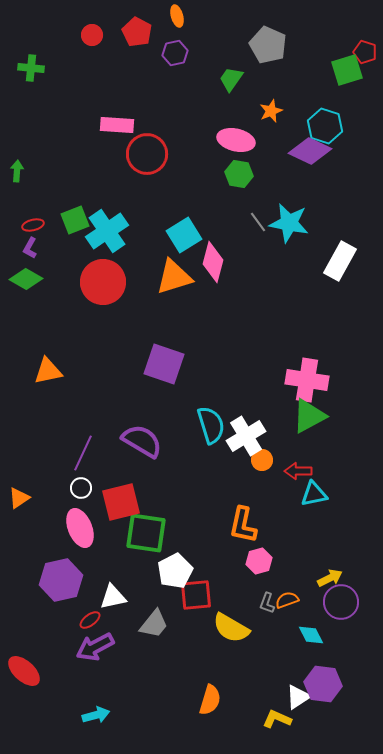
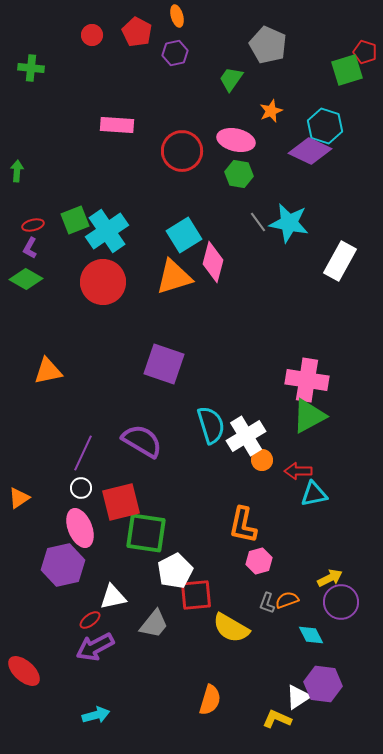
red circle at (147, 154): moved 35 px right, 3 px up
purple hexagon at (61, 580): moved 2 px right, 15 px up
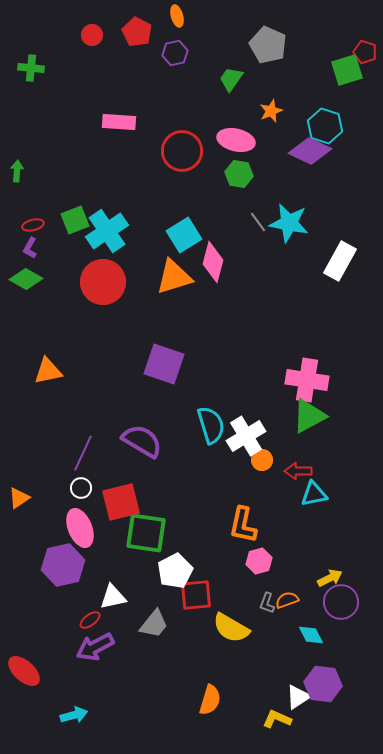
pink rectangle at (117, 125): moved 2 px right, 3 px up
cyan arrow at (96, 715): moved 22 px left
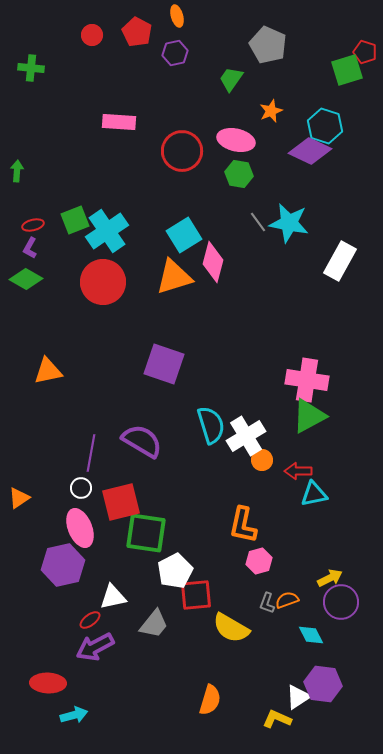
purple line at (83, 453): moved 8 px right; rotated 15 degrees counterclockwise
red ellipse at (24, 671): moved 24 px right, 12 px down; rotated 40 degrees counterclockwise
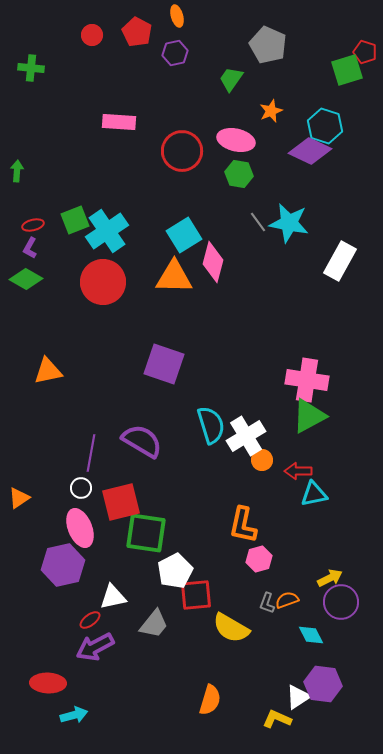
orange triangle at (174, 277): rotated 18 degrees clockwise
pink hexagon at (259, 561): moved 2 px up
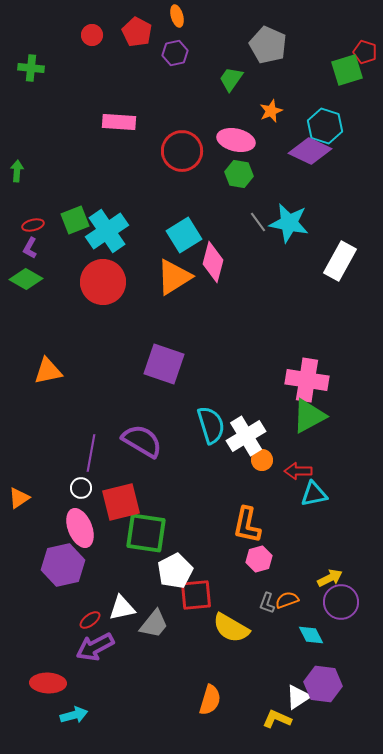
orange triangle at (174, 277): rotated 33 degrees counterclockwise
orange L-shape at (243, 525): moved 4 px right
white triangle at (113, 597): moved 9 px right, 11 px down
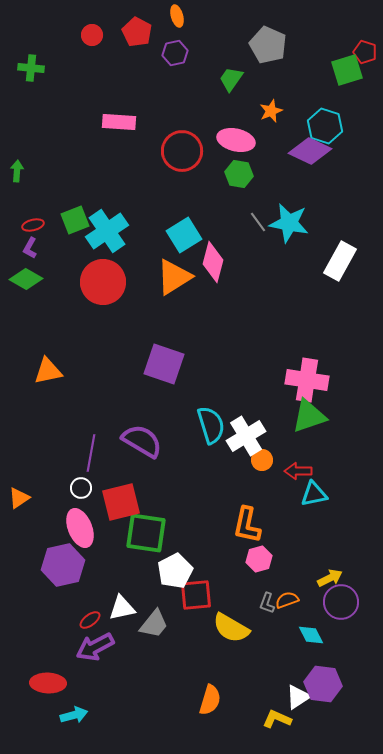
green triangle at (309, 416): rotated 9 degrees clockwise
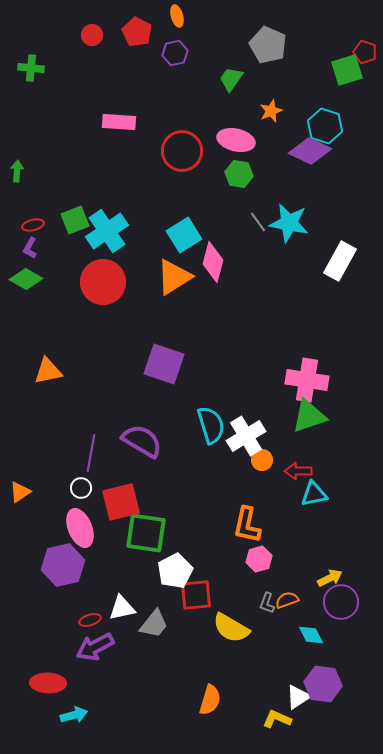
orange triangle at (19, 498): moved 1 px right, 6 px up
red ellipse at (90, 620): rotated 20 degrees clockwise
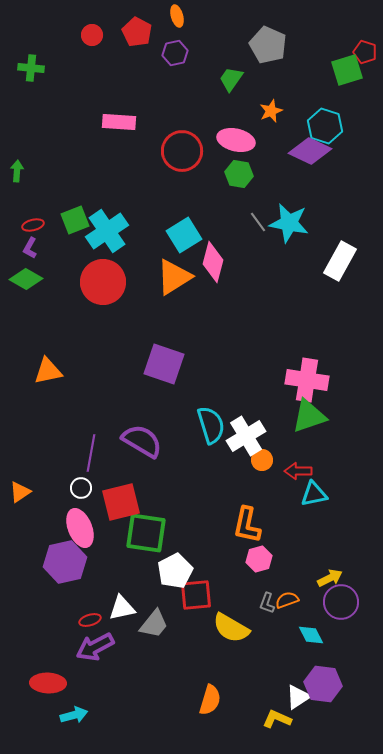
purple hexagon at (63, 565): moved 2 px right, 3 px up
